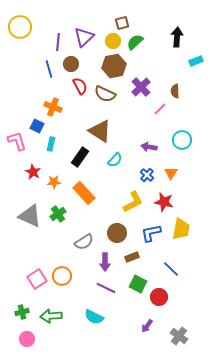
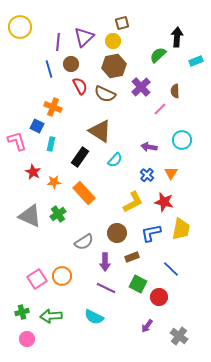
green semicircle at (135, 42): moved 23 px right, 13 px down
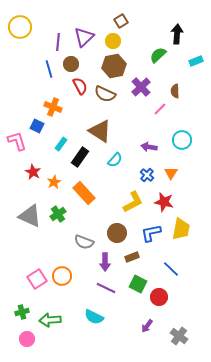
brown square at (122, 23): moved 1 px left, 2 px up; rotated 16 degrees counterclockwise
black arrow at (177, 37): moved 3 px up
cyan rectangle at (51, 144): moved 10 px right; rotated 24 degrees clockwise
orange star at (54, 182): rotated 24 degrees counterclockwise
gray semicircle at (84, 242): rotated 54 degrees clockwise
green arrow at (51, 316): moved 1 px left, 4 px down
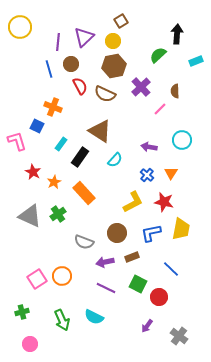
purple arrow at (105, 262): rotated 78 degrees clockwise
green arrow at (50, 320): moved 12 px right; rotated 110 degrees counterclockwise
pink circle at (27, 339): moved 3 px right, 5 px down
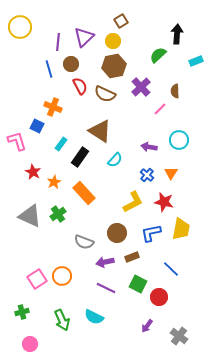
cyan circle at (182, 140): moved 3 px left
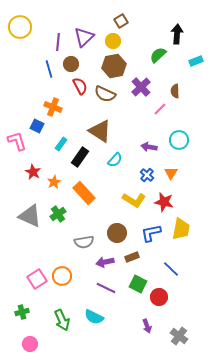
yellow L-shape at (133, 202): moved 1 px right, 2 px up; rotated 60 degrees clockwise
gray semicircle at (84, 242): rotated 30 degrees counterclockwise
purple arrow at (147, 326): rotated 56 degrees counterclockwise
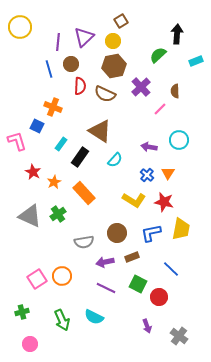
red semicircle at (80, 86): rotated 30 degrees clockwise
orange triangle at (171, 173): moved 3 px left
